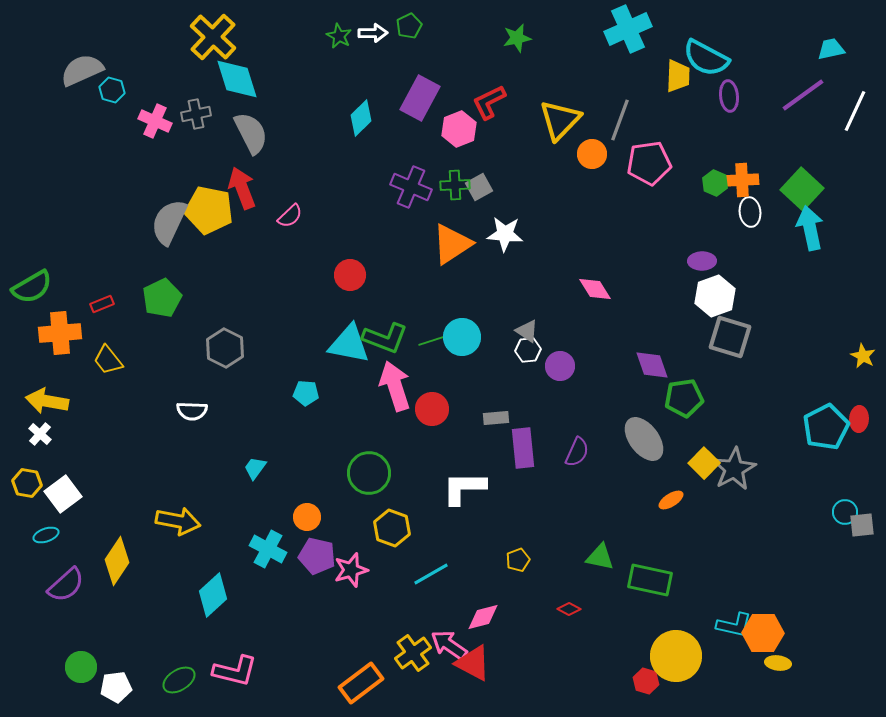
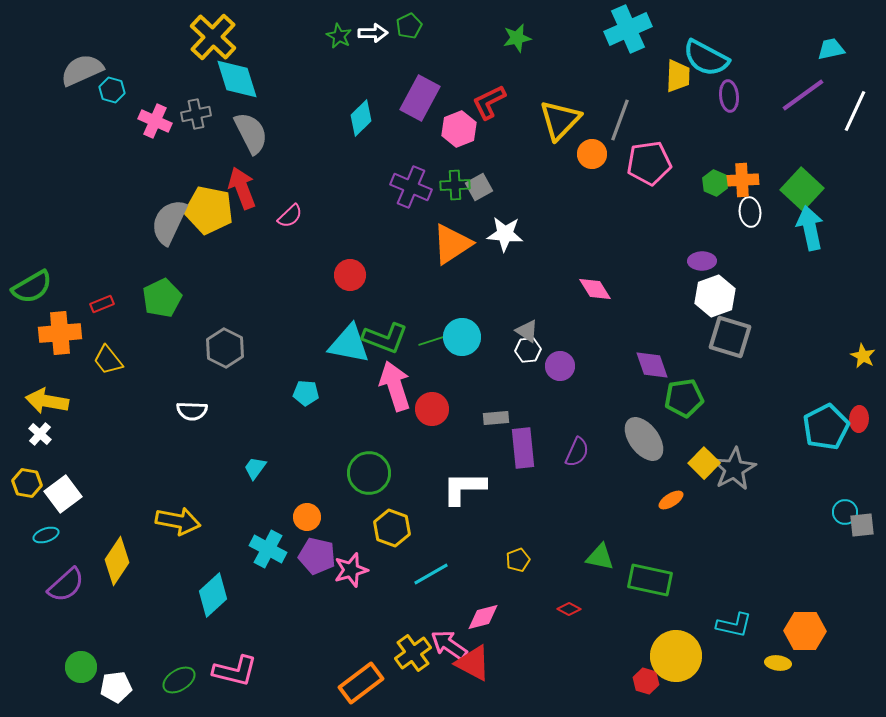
orange hexagon at (763, 633): moved 42 px right, 2 px up
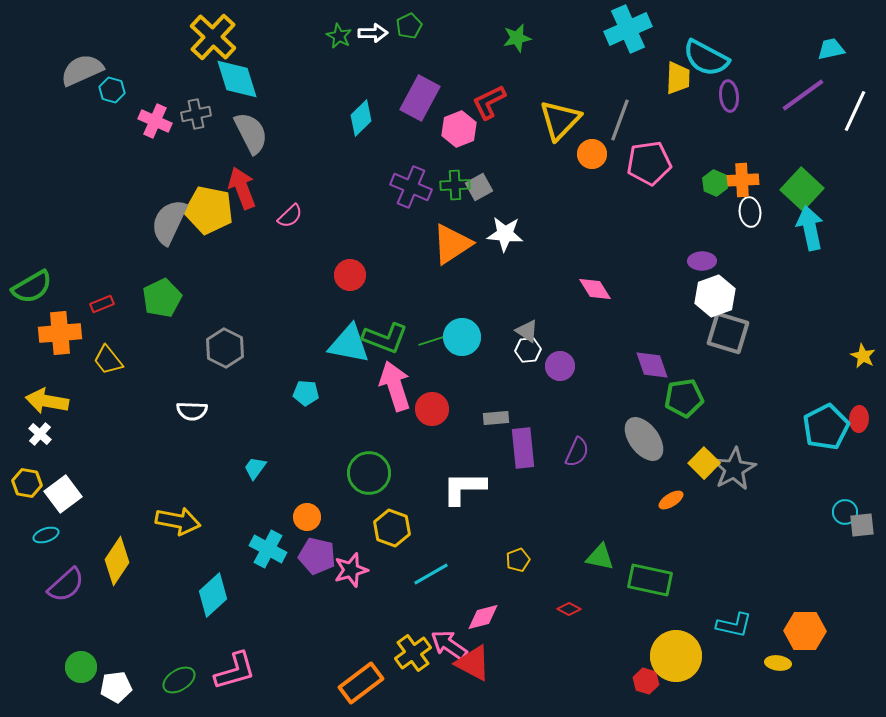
yellow trapezoid at (678, 76): moved 2 px down
gray square at (730, 337): moved 2 px left, 4 px up
pink L-shape at (235, 671): rotated 30 degrees counterclockwise
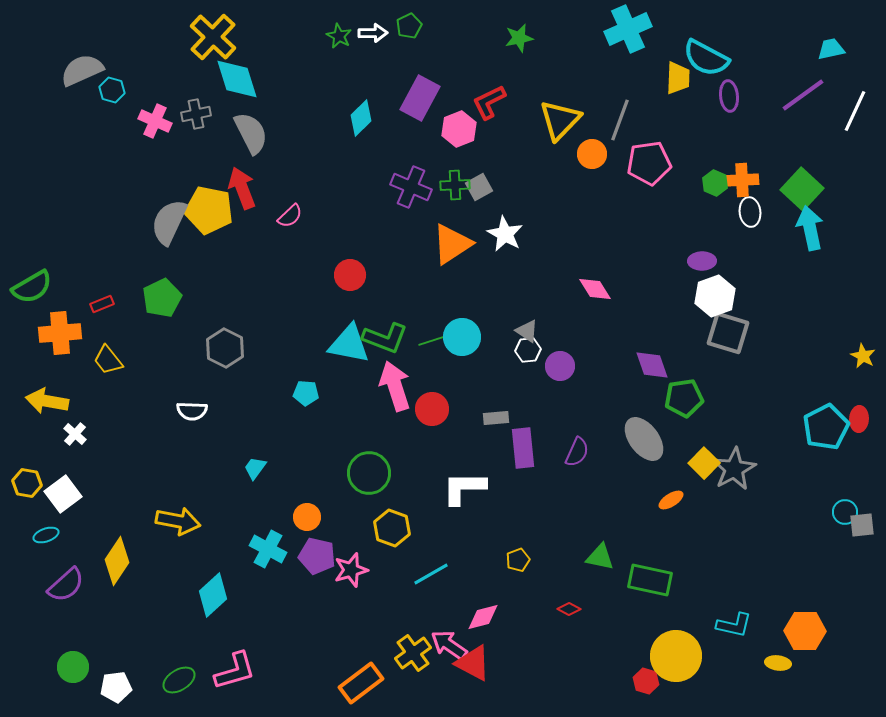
green star at (517, 38): moved 2 px right
white star at (505, 234): rotated 24 degrees clockwise
white cross at (40, 434): moved 35 px right
green circle at (81, 667): moved 8 px left
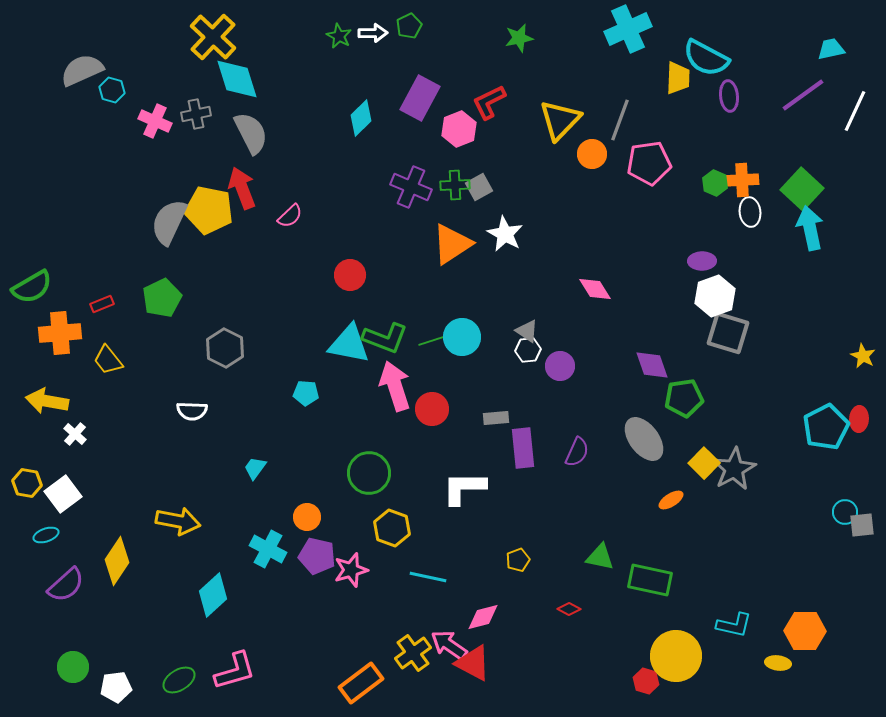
cyan line at (431, 574): moved 3 px left, 3 px down; rotated 42 degrees clockwise
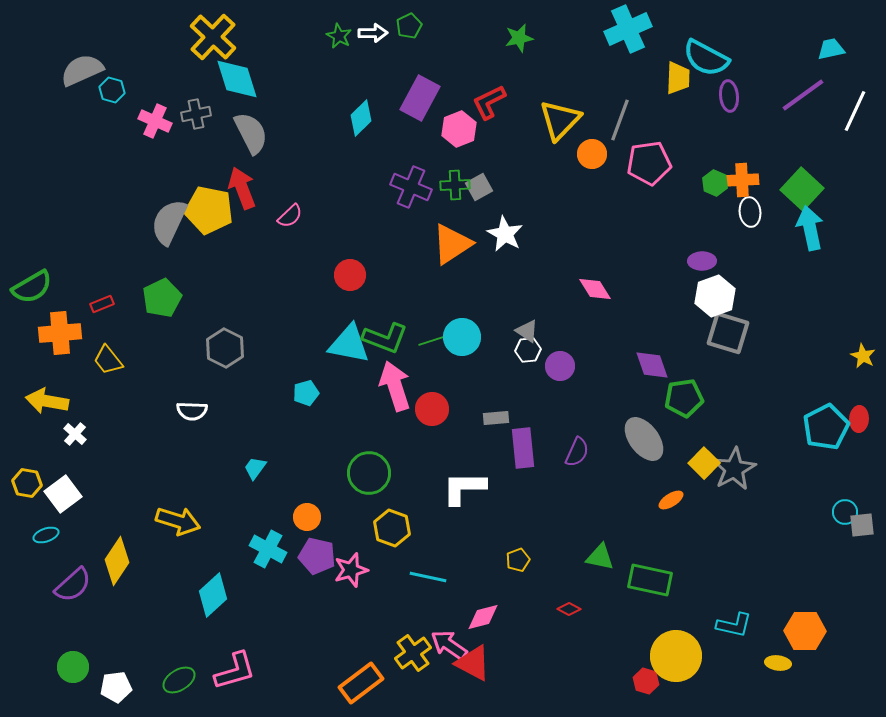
cyan pentagon at (306, 393): rotated 20 degrees counterclockwise
yellow arrow at (178, 521): rotated 6 degrees clockwise
purple semicircle at (66, 585): moved 7 px right
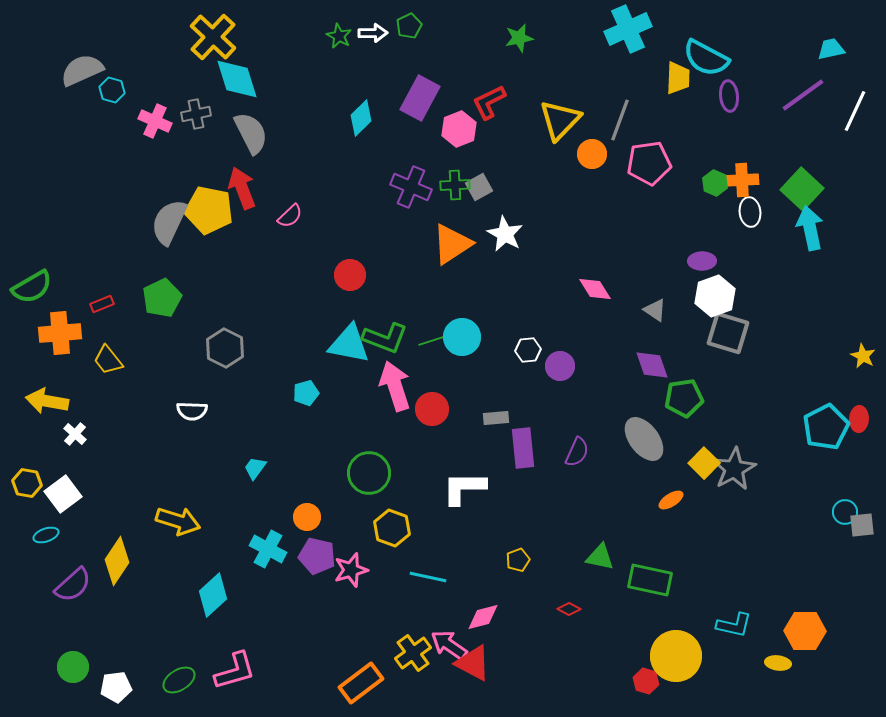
gray triangle at (527, 331): moved 128 px right, 21 px up
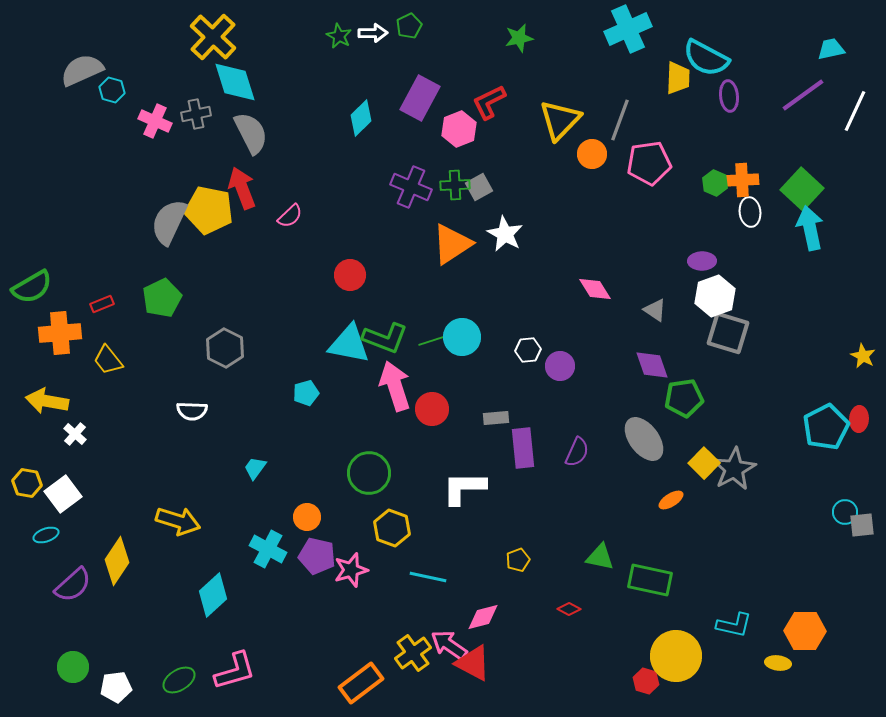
cyan diamond at (237, 79): moved 2 px left, 3 px down
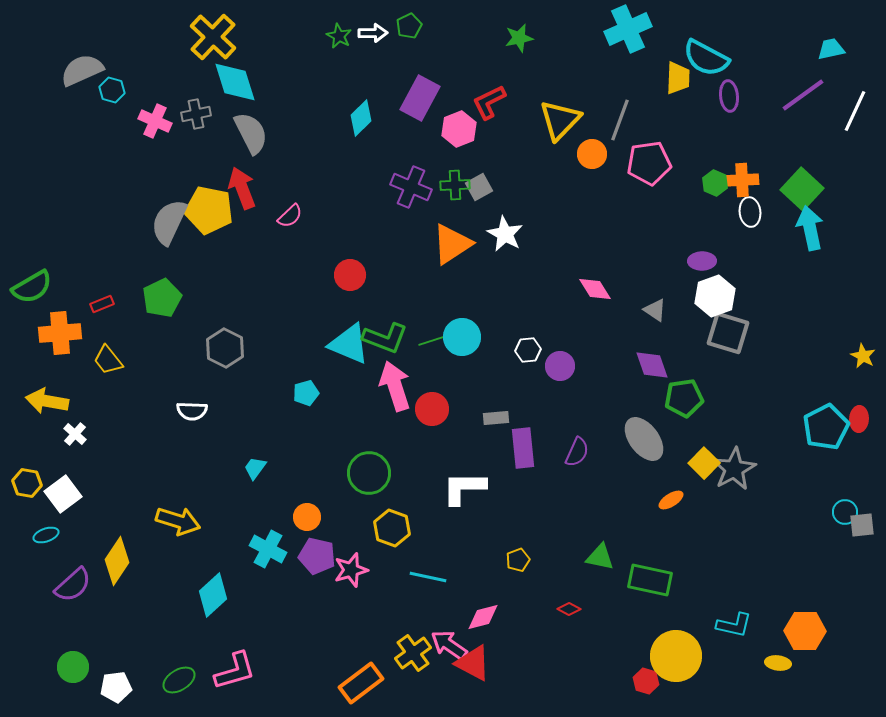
cyan triangle at (349, 344): rotated 12 degrees clockwise
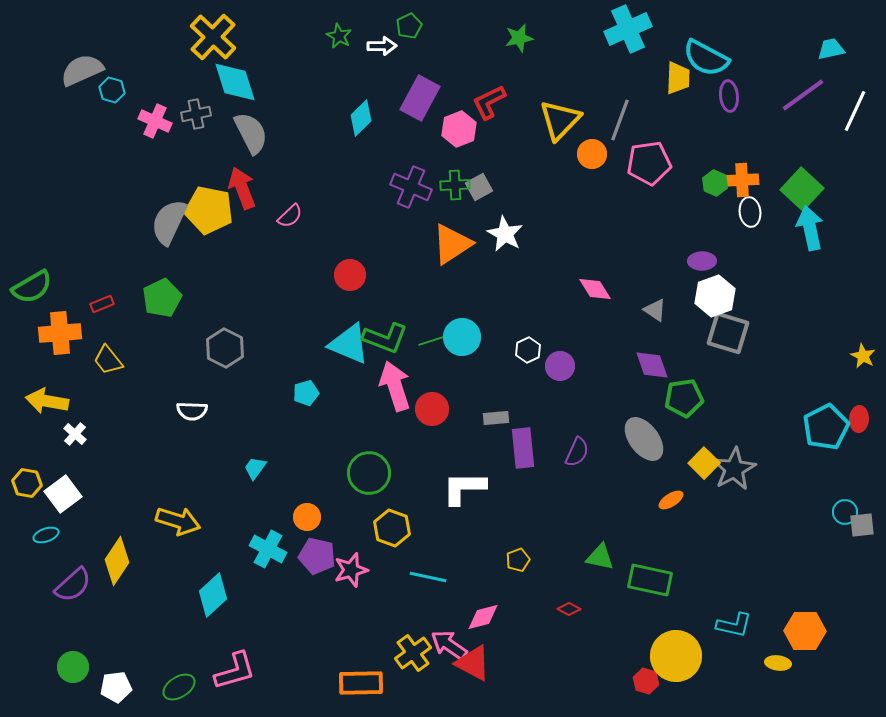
white arrow at (373, 33): moved 9 px right, 13 px down
white hexagon at (528, 350): rotated 20 degrees counterclockwise
green ellipse at (179, 680): moved 7 px down
orange rectangle at (361, 683): rotated 36 degrees clockwise
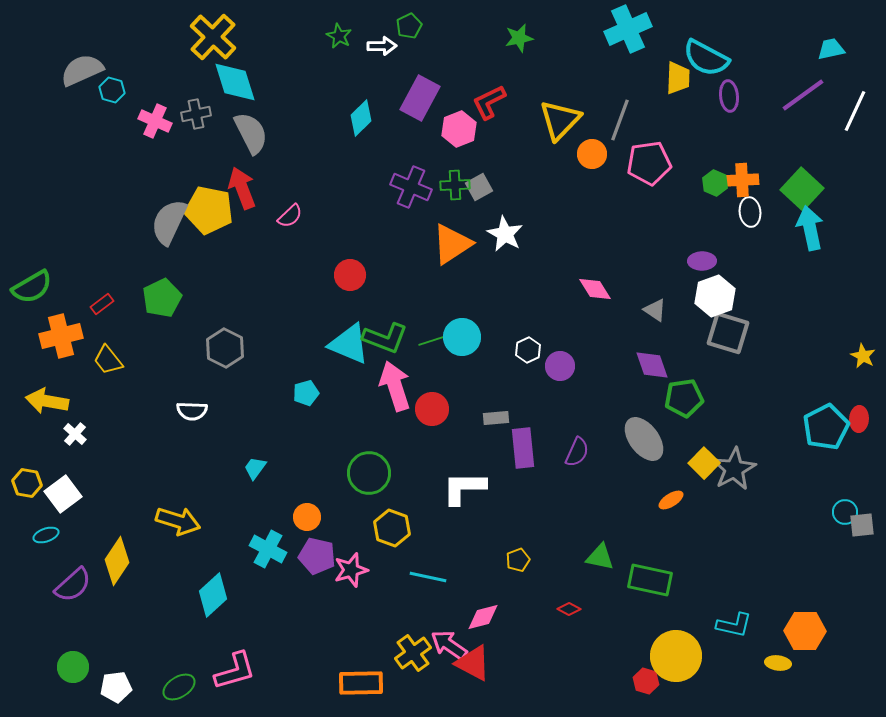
red rectangle at (102, 304): rotated 15 degrees counterclockwise
orange cross at (60, 333): moved 1 px right, 3 px down; rotated 9 degrees counterclockwise
